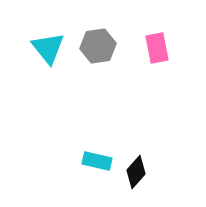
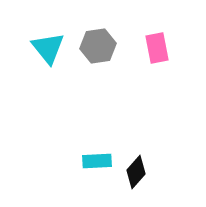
cyan rectangle: rotated 16 degrees counterclockwise
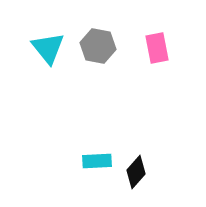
gray hexagon: rotated 20 degrees clockwise
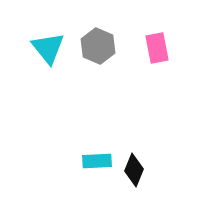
gray hexagon: rotated 12 degrees clockwise
black diamond: moved 2 px left, 2 px up; rotated 20 degrees counterclockwise
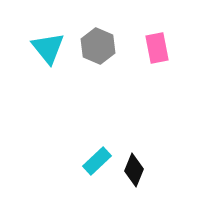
cyan rectangle: rotated 40 degrees counterclockwise
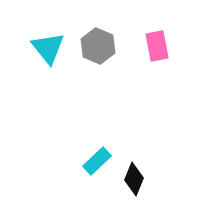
pink rectangle: moved 2 px up
black diamond: moved 9 px down
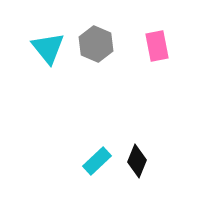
gray hexagon: moved 2 px left, 2 px up
black diamond: moved 3 px right, 18 px up
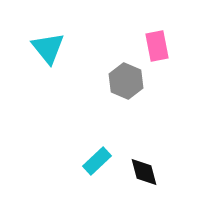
gray hexagon: moved 30 px right, 37 px down
black diamond: moved 7 px right, 11 px down; rotated 36 degrees counterclockwise
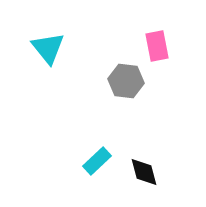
gray hexagon: rotated 16 degrees counterclockwise
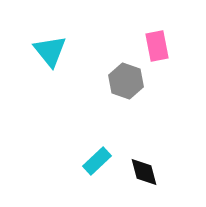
cyan triangle: moved 2 px right, 3 px down
gray hexagon: rotated 12 degrees clockwise
